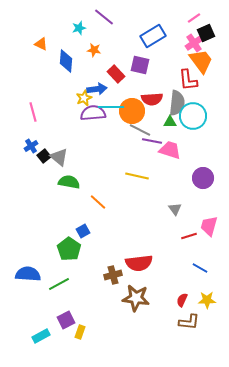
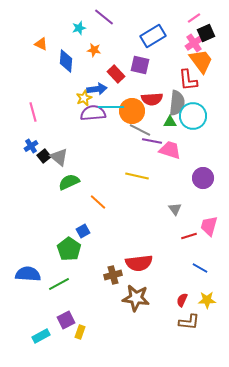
green semicircle at (69, 182): rotated 35 degrees counterclockwise
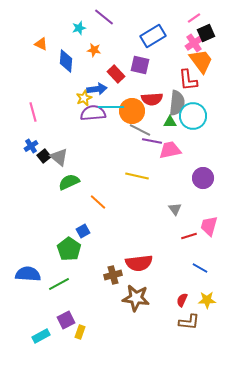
pink trapezoid at (170, 150): rotated 30 degrees counterclockwise
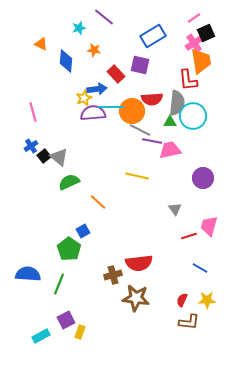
orange trapezoid at (201, 61): rotated 28 degrees clockwise
green line at (59, 284): rotated 40 degrees counterclockwise
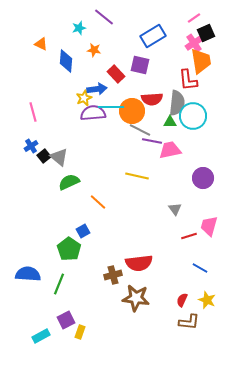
yellow star at (207, 300): rotated 24 degrees clockwise
